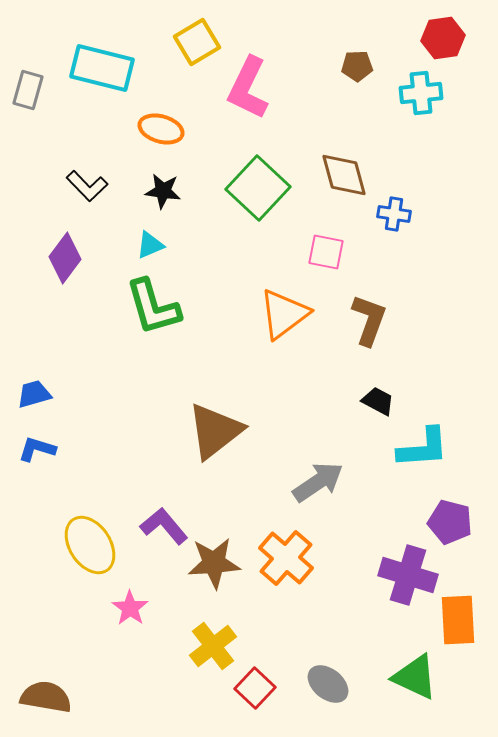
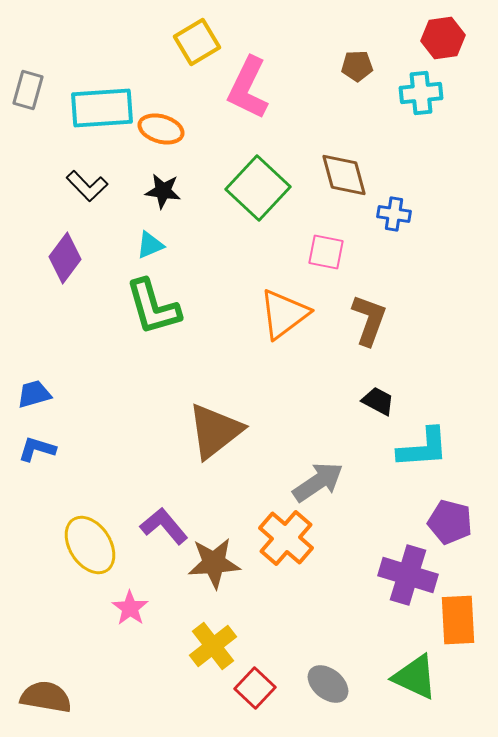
cyan rectangle: moved 40 px down; rotated 18 degrees counterclockwise
orange cross: moved 20 px up
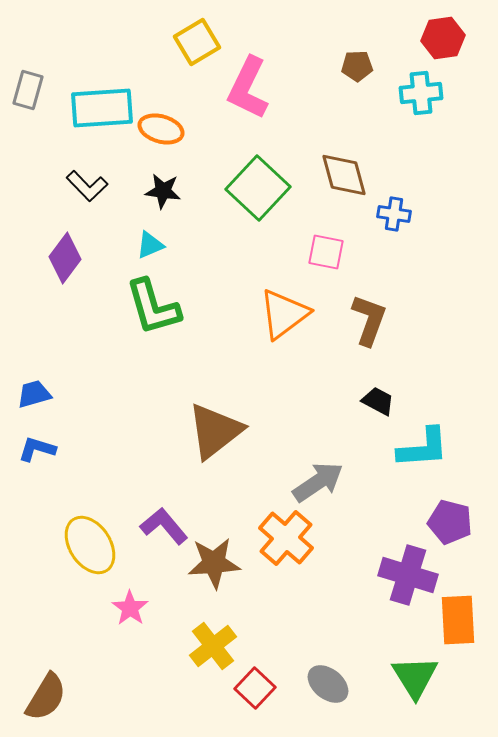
green triangle: rotated 33 degrees clockwise
brown semicircle: rotated 111 degrees clockwise
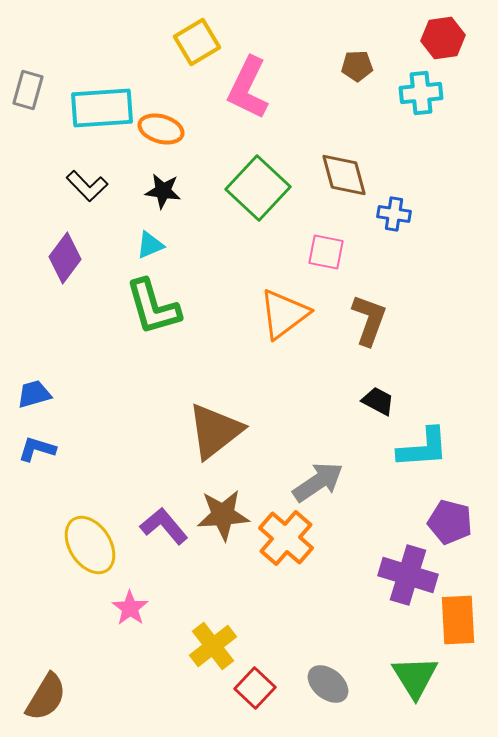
brown star: moved 9 px right, 48 px up
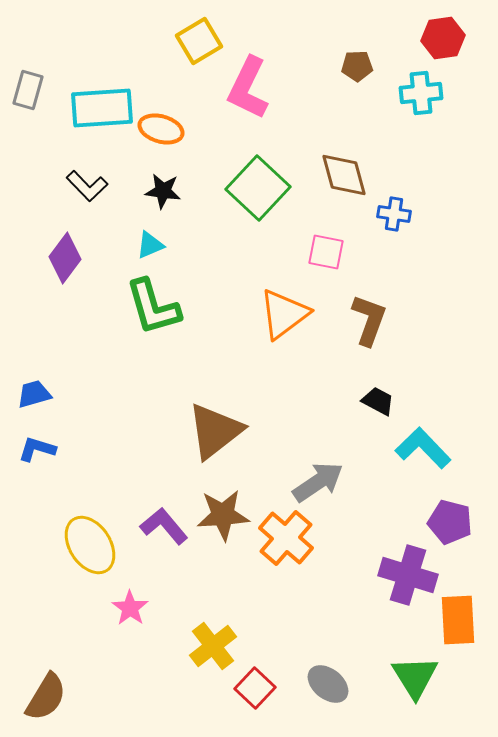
yellow square: moved 2 px right, 1 px up
cyan L-shape: rotated 130 degrees counterclockwise
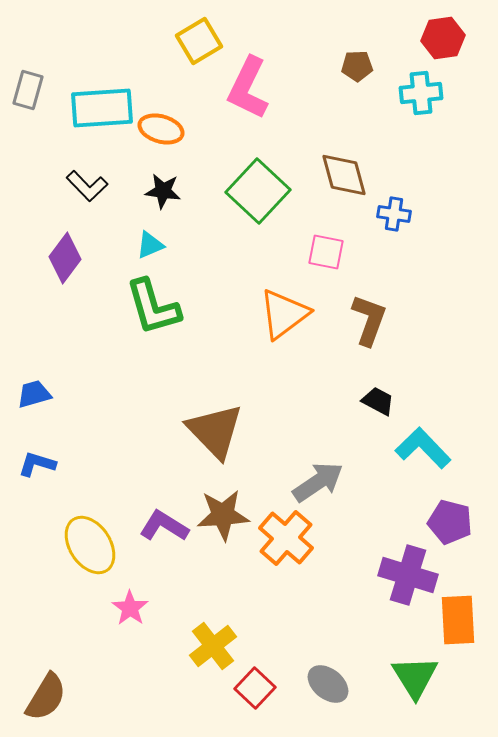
green square: moved 3 px down
brown triangle: rotated 36 degrees counterclockwise
blue L-shape: moved 15 px down
purple L-shape: rotated 18 degrees counterclockwise
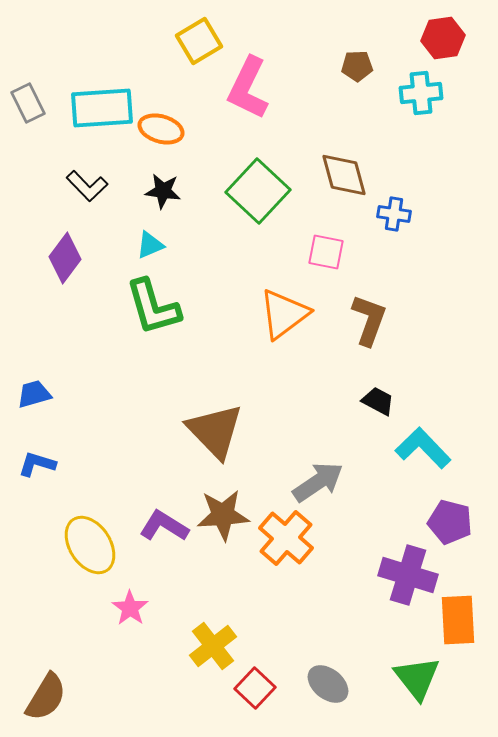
gray rectangle: moved 13 px down; rotated 42 degrees counterclockwise
green triangle: moved 2 px right, 1 px down; rotated 6 degrees counterclockwise
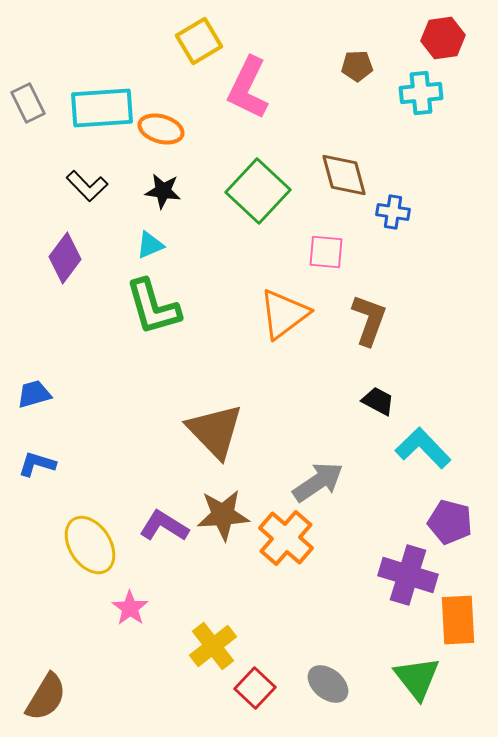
blue cross: moved 1 px left, 2 px up
pink square: rotated 6 degrees counterclockwise
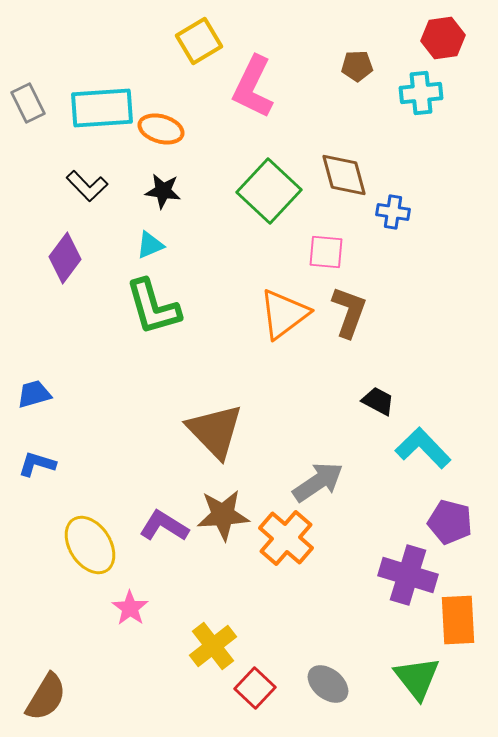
pink L-shape: moved 5 px right, 1 px up
green square: moved 11 px right
brown L-shape: moved 20 px left, 8 px up
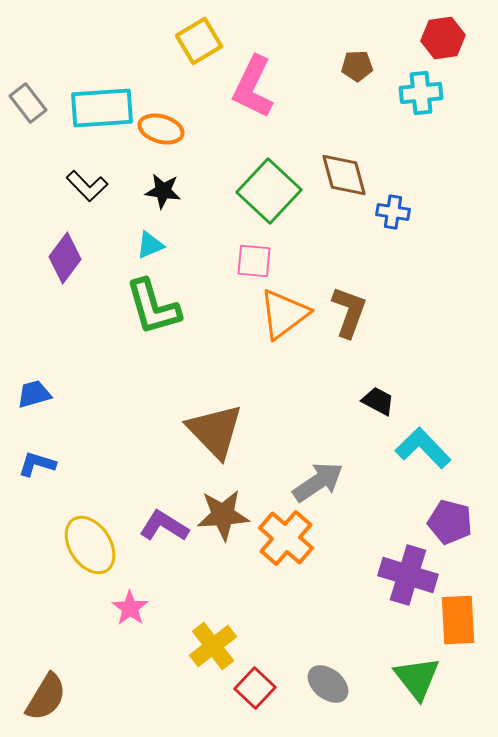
gray rectangle: rotated 12 degrees counterclockwise
pink square: moved 72 px left, 9 px down
